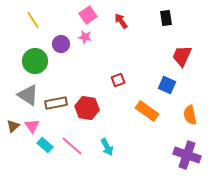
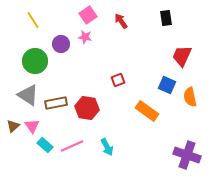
orange semicircle: moved 18 px up
pink line: rotated 65 degrees counterclockwise
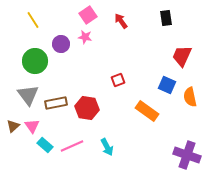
gray triangle: rotated 20 degrees clockwise
